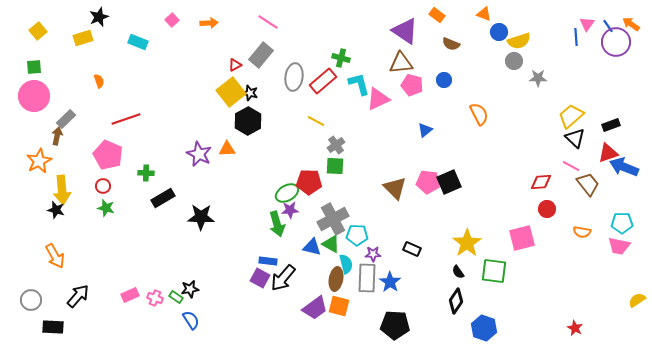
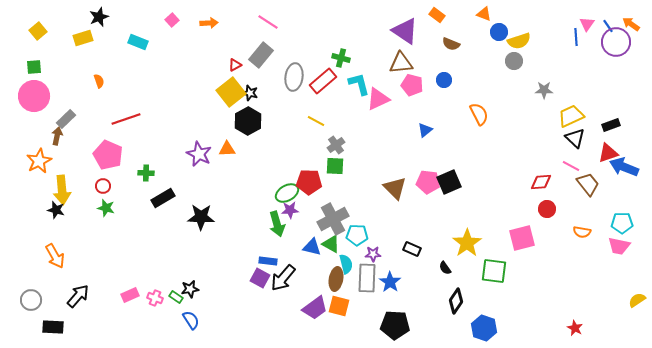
gray star at (538, 78): moved 6 px right, 12 px down
yellow trapezoid at (571, 116): rotated 16 degrees clockwise
black semicircle at (458, 272): moved 13 px left, 4 px up
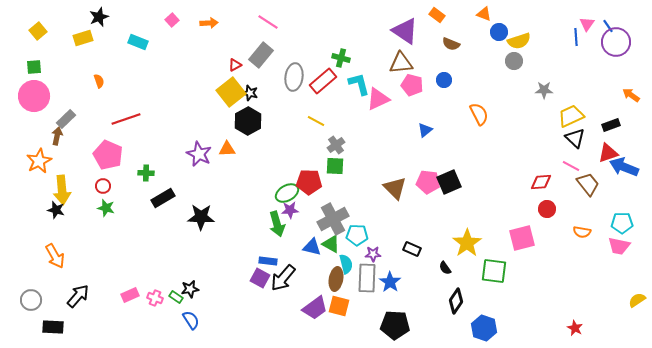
orange arrow at (631, 24): moved 71 px down
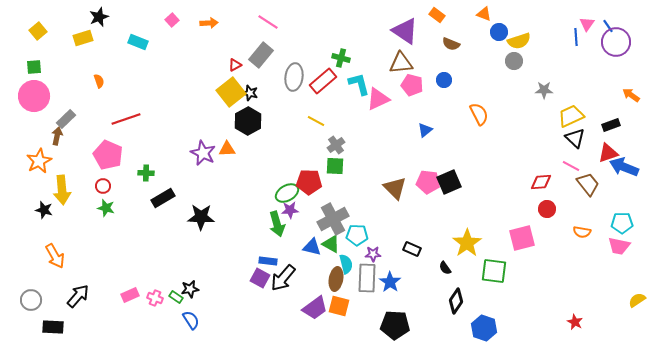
purple star at (199, 154): moved 4 px right, 1 px up
black star at (56, 210): moved 12 px left
red star at (575, 328): moved 6 px up
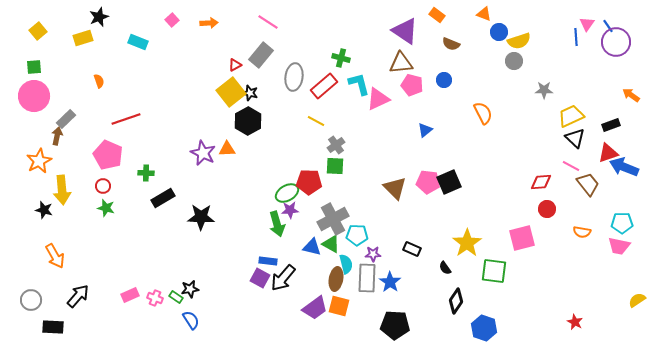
red rectangle at (323, 81): moved 1 px right, 5 px down
orange semicircle at (479, 114): moved 4 px right, 1 px up
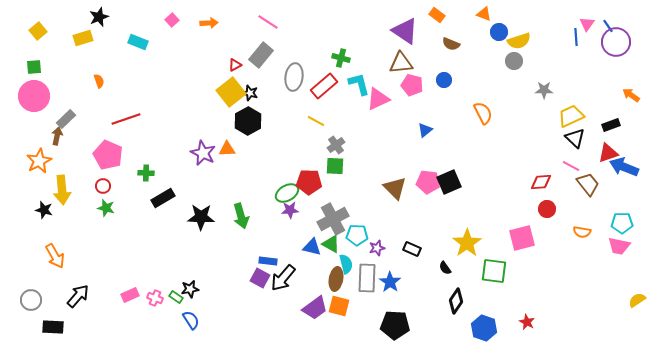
green arrow at (277, 224): moved 36 px left, 8 px up
purple star at (373, 254): moved 4 px right, 6 px up; rotated 14 degrees counterclockwise
red star at (575, 322): moved 48 px left
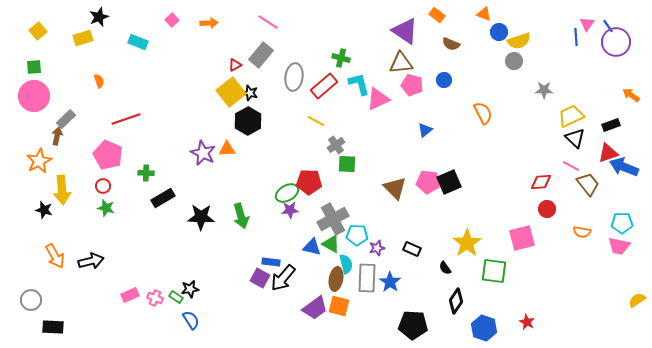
green square at (335, 166): moved 12 px right, 2 px up
blue rectangle at (268, 261): moved 3 px right, 1 px down
black arrow at (78, 296): moved 13 px right, 35 px up; rotated 35 degrees clockwise
black pentagon at (395, 325): moved 18 px right
